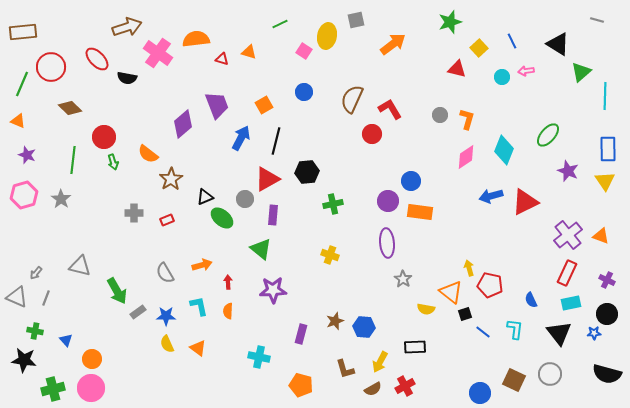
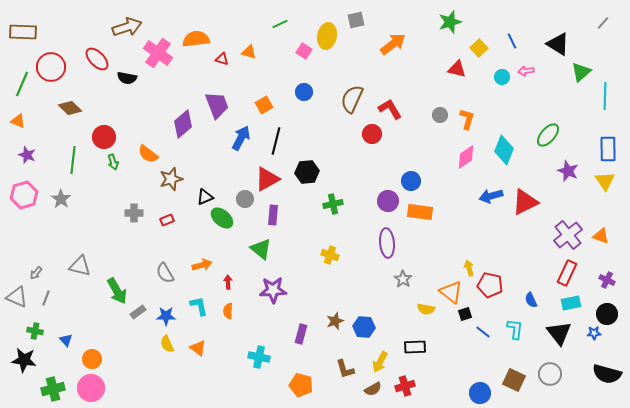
gray line at (597, 20): moved 6 px right, 3 px down; rotated 64 degrees counterclockwise
brown rectangle at (23, 32): rotated 8 degrees clockwise
brown star at (171, 179): rotated 15 degrees clockwise
red cross at (405, 386): rotated 12 degrees clockwise
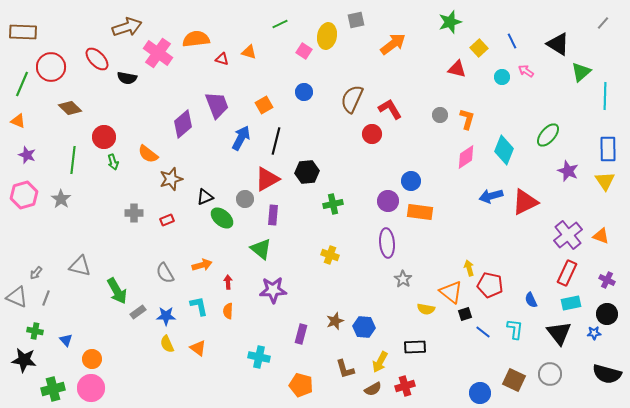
pink arrow at (526, 71): rotated 42 degrees clockwise
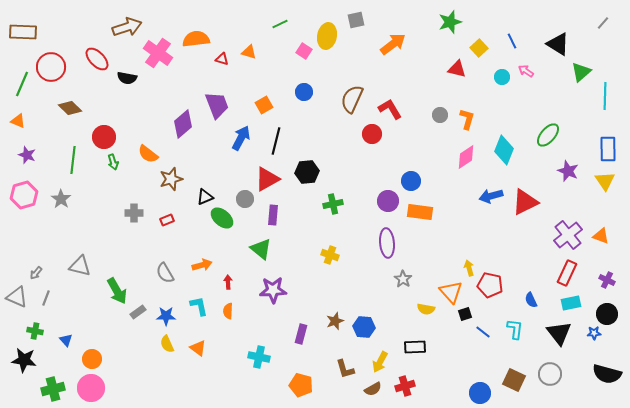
orange triangle at (451, 292): rotated 10 degrees clockwise
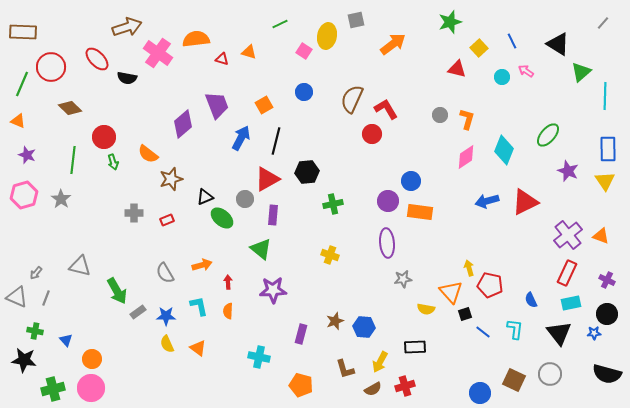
red L-shape at (390, 109): moved 4 px left
blue arrow at (491, 196): moved 4 px left, 5 px down
gray star at (403, 279): rotated 30 degrees clockwise
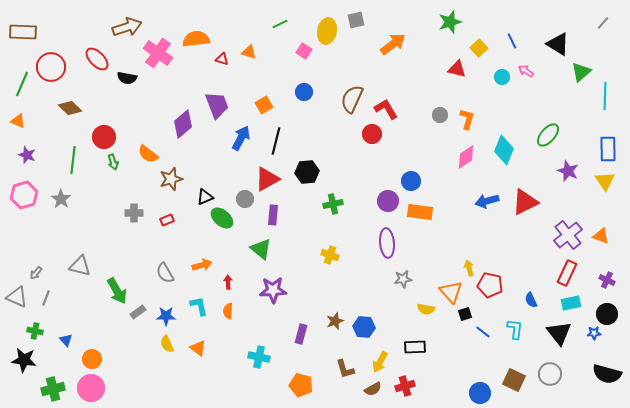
yellow ellipse at (327, 36): moved 5 px up
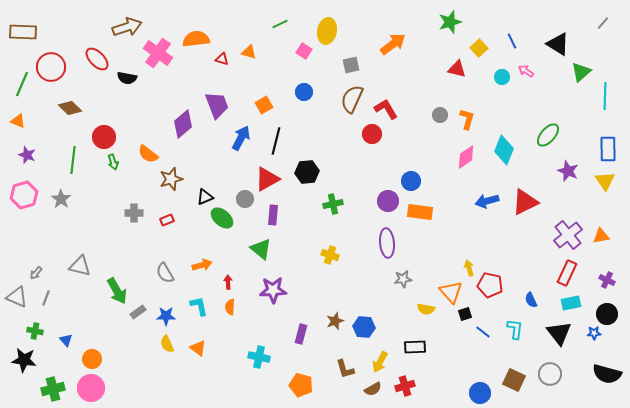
gray square at (356, 20): moved 5 px left, 45 px down
orange triangle at (601, 236): rotated 30 degrees counterclockwise
orange semicircle at (228, 311): moved 2 px right, 4 px up
